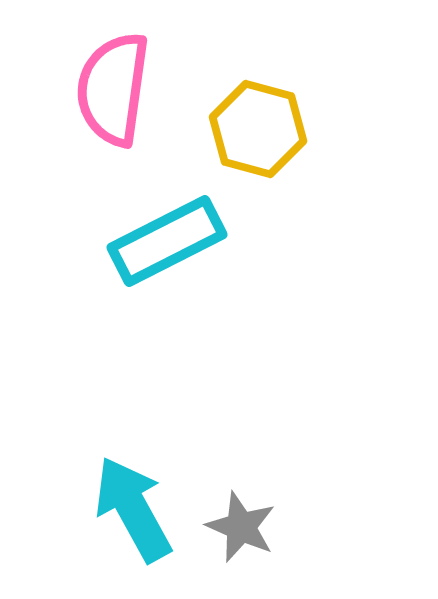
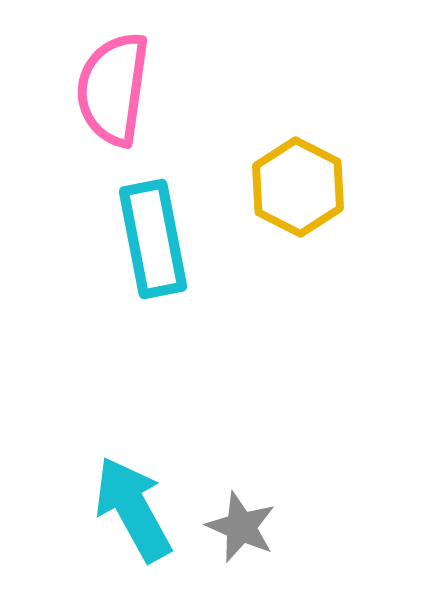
yellow hexagon: moved 40 px right, 58 px down; rotated 12 degrees clockwise
cyan rectangle: moved 14 px left, 2 px up; rotated 74 degrees counterclockwise
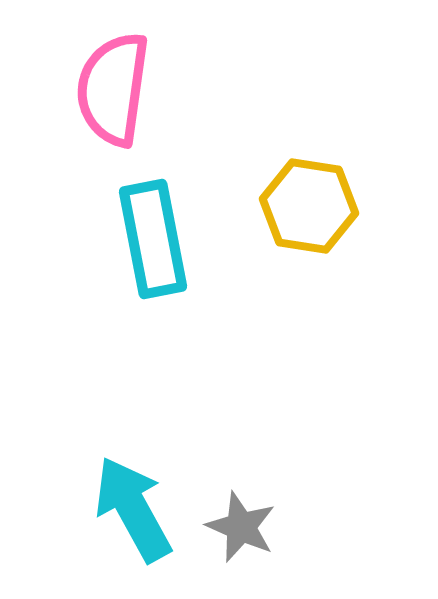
yellow hexagon: moved 11 px right, 19 px down; rotated 18 degrees counterclockwise
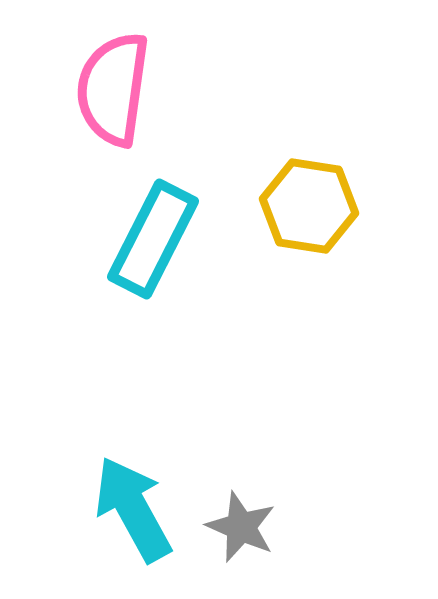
cyan rectangle: rotated 38 degrees clockwise
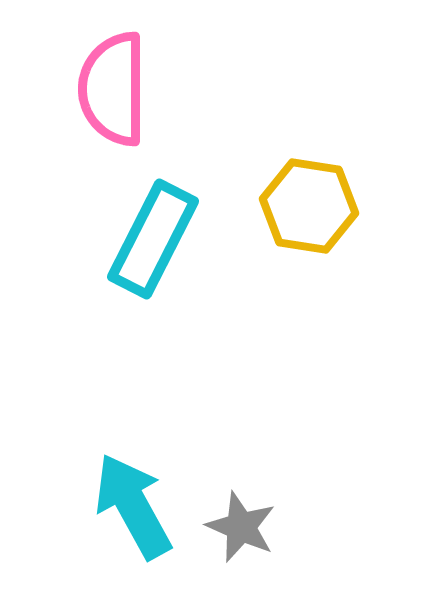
pink semicircle: rotated 8 degrees counterclockwise
cyan arrow: moved 3 px up
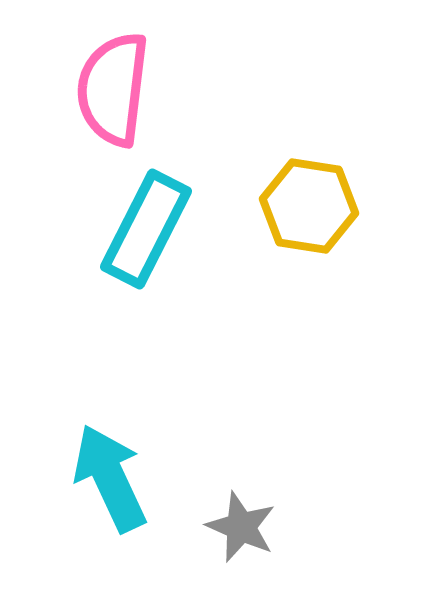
pink semicircle: rotated 7 degrees clockwise
cyan rectangle: moved 7 px left, 10 px up
cyan arrow: moved 23 px left, 28 px up; rotated 4 degrees clockwise
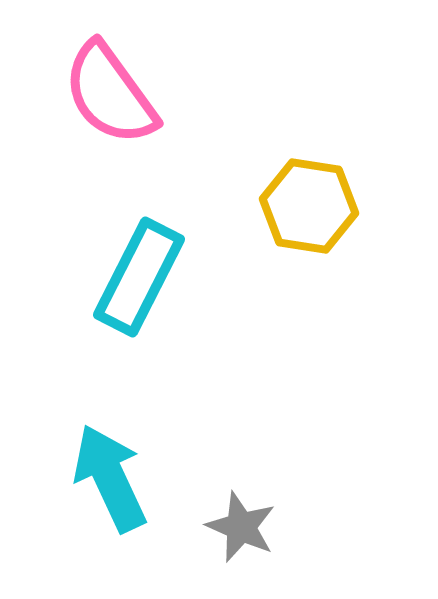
pink semicircle: moved 3 px left, 5 px down; rotated 43 degrees counterclockwise
cyan rectangle: moved 7 px left, 48 px down
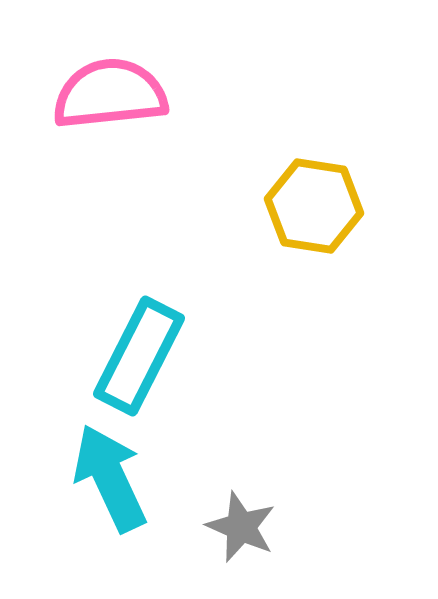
pink semicircle: rotated 120 degrees clockwise
yellow hexagon: moved 5 px right
cyan rectangle: moved 79 px down
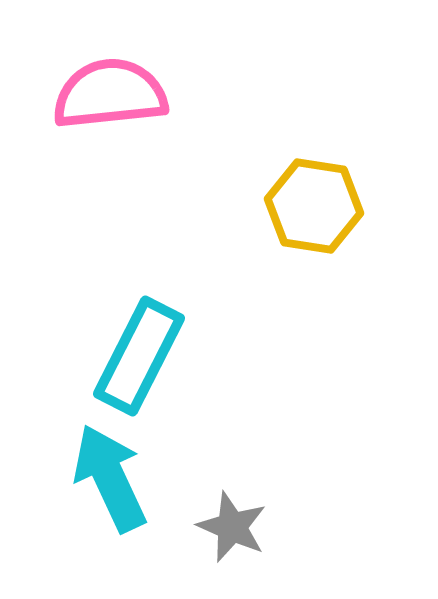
gray star: moved 9 px left
